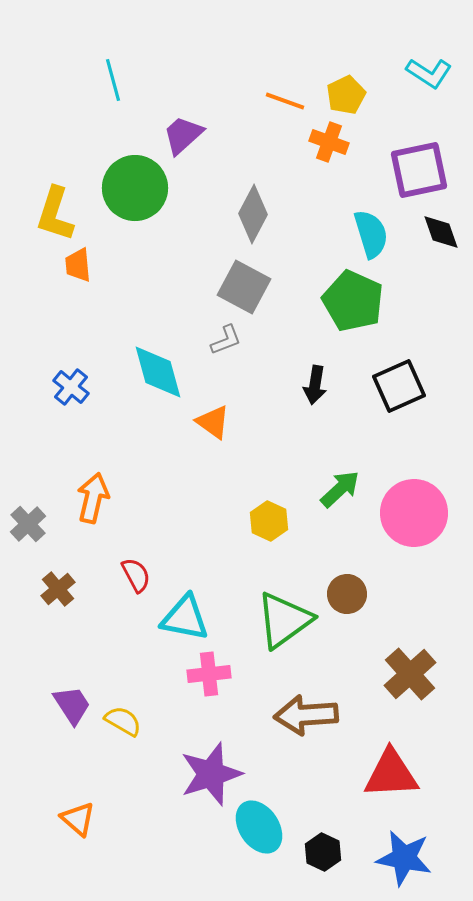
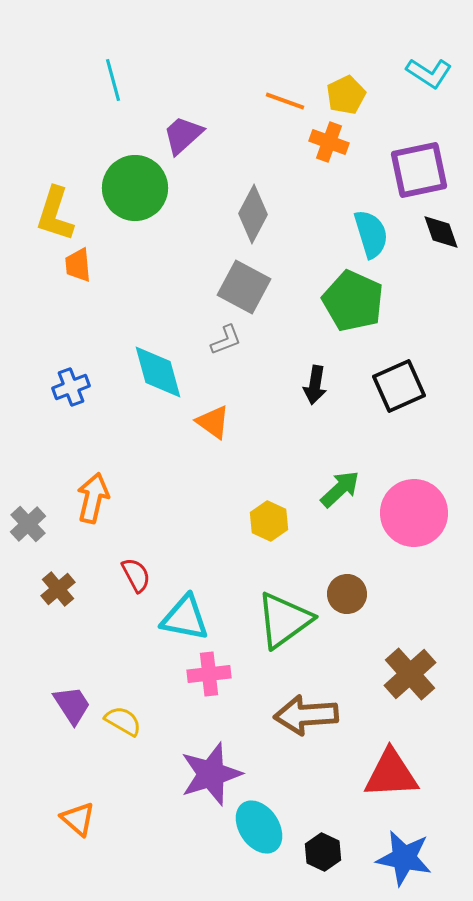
blue cross at (71, 387): rotated 30 degrees clockwise
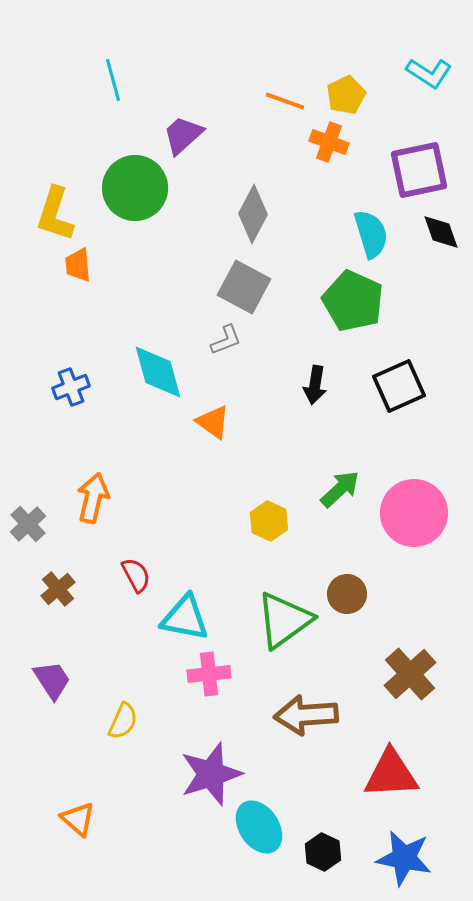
purple trapezoid at (72, 705): moved 20 px left, 25 px up
yellow semicircle at (123, 721): rotated 84 degrees clockwise
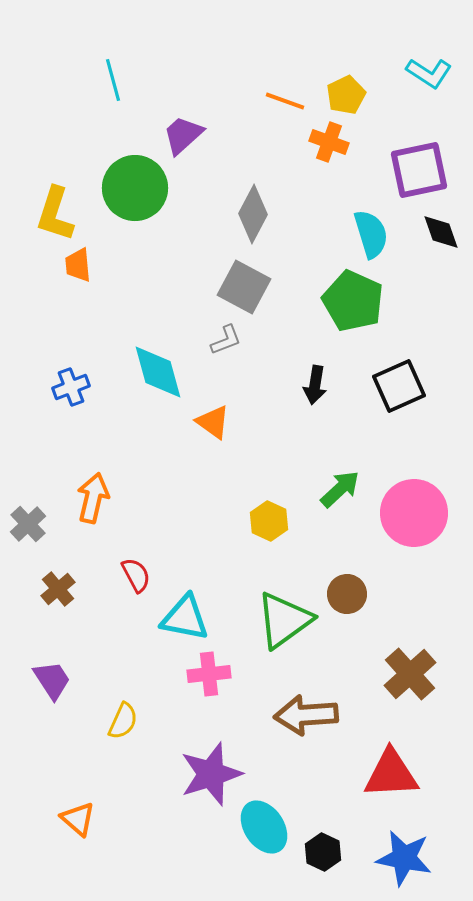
cyan ellipse at (259, 827): moved 5 px right
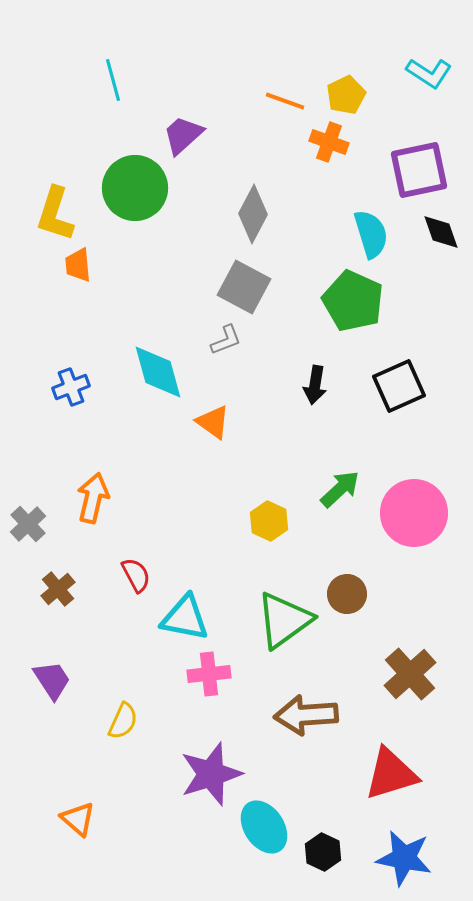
red triangle at (391, 774): rotated 14 degrees counterclockwise
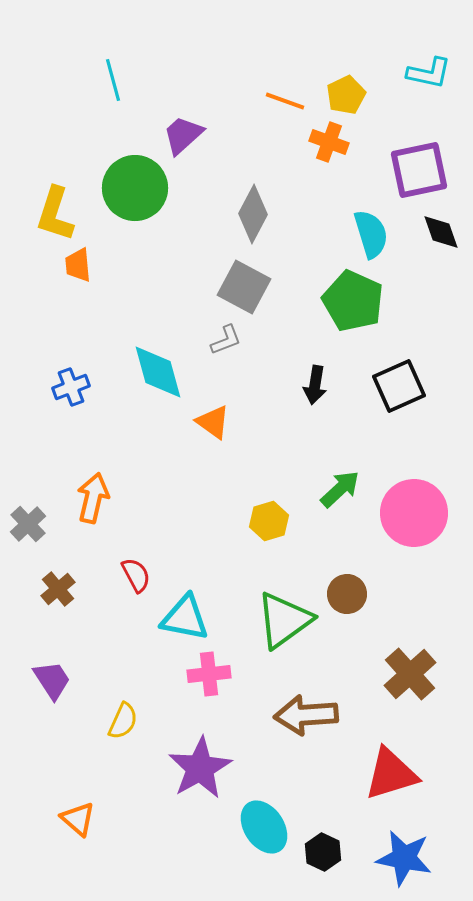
cyan L-shape at (429, 73): rotated 21 degrees counterclockwise
yellow hexagon at (269, 521): rotated 18 degrees clockwise
purple star at (211, 774): moved 11 px left, 6 px up; rotated 12 degrees counterclockwise
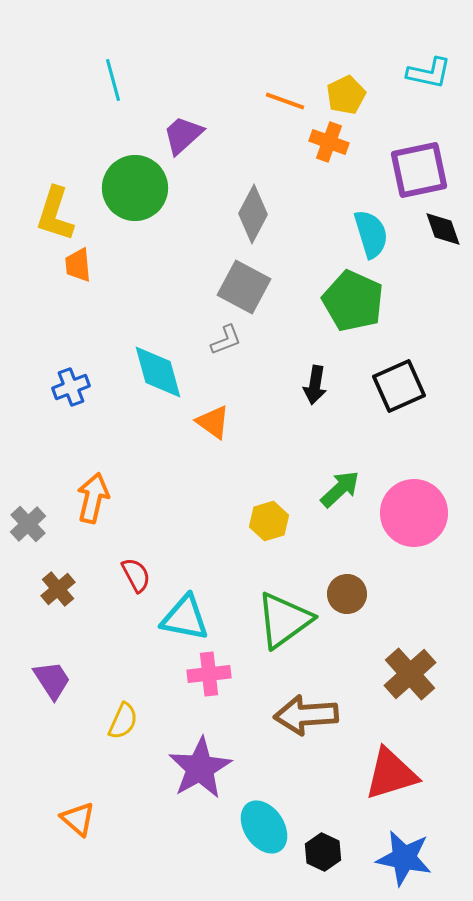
black diamond at (441, 232): moved 2 px right, 3 px up
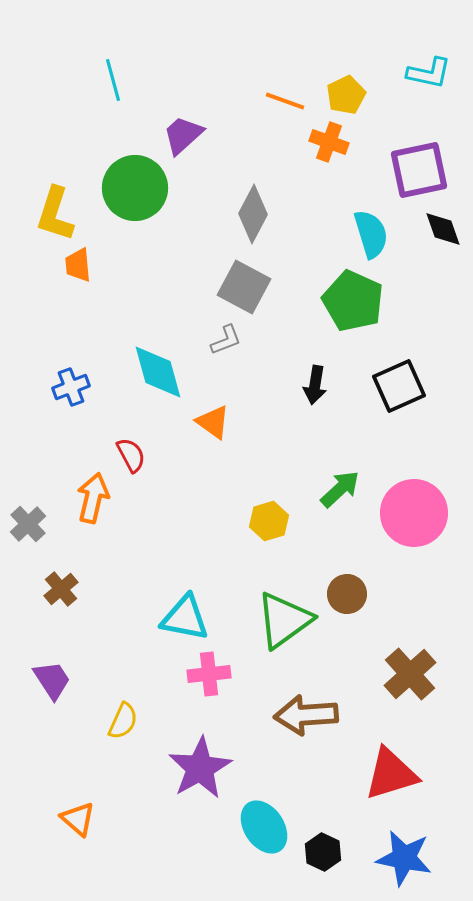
red semicircle at (136, 575): moved 5 px left, 120 px up
brown cross at (58, 589): moved 3 px right
